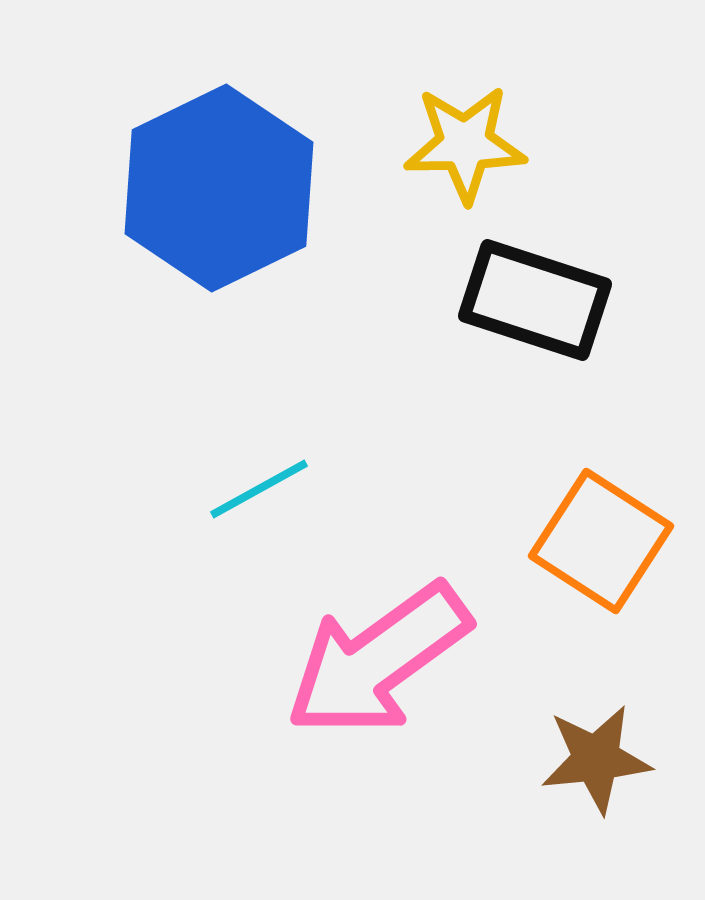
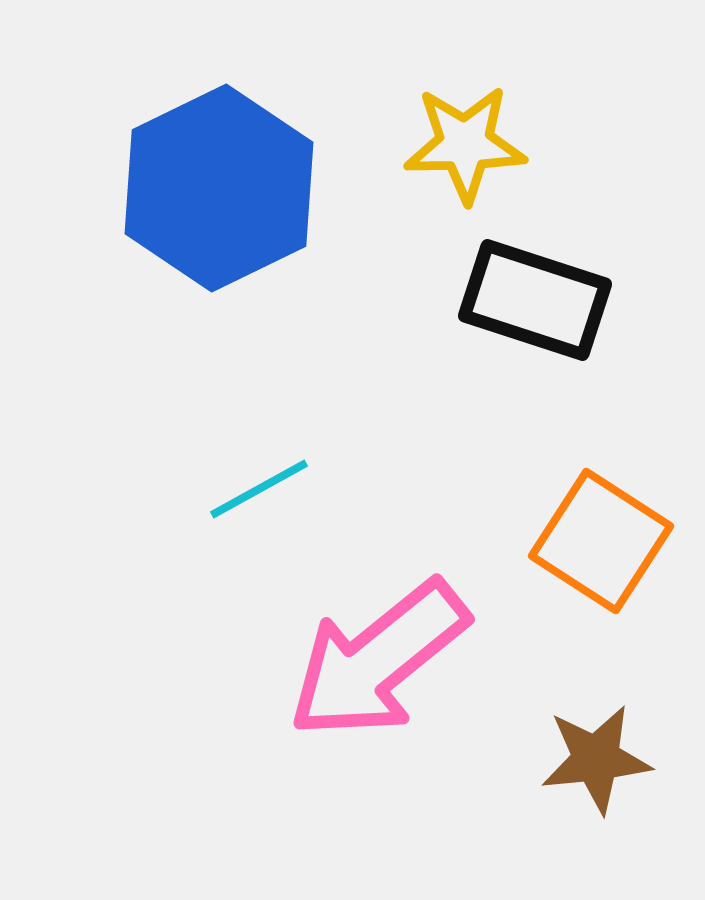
pink arrow: rotated 3 degrees counterclockwise
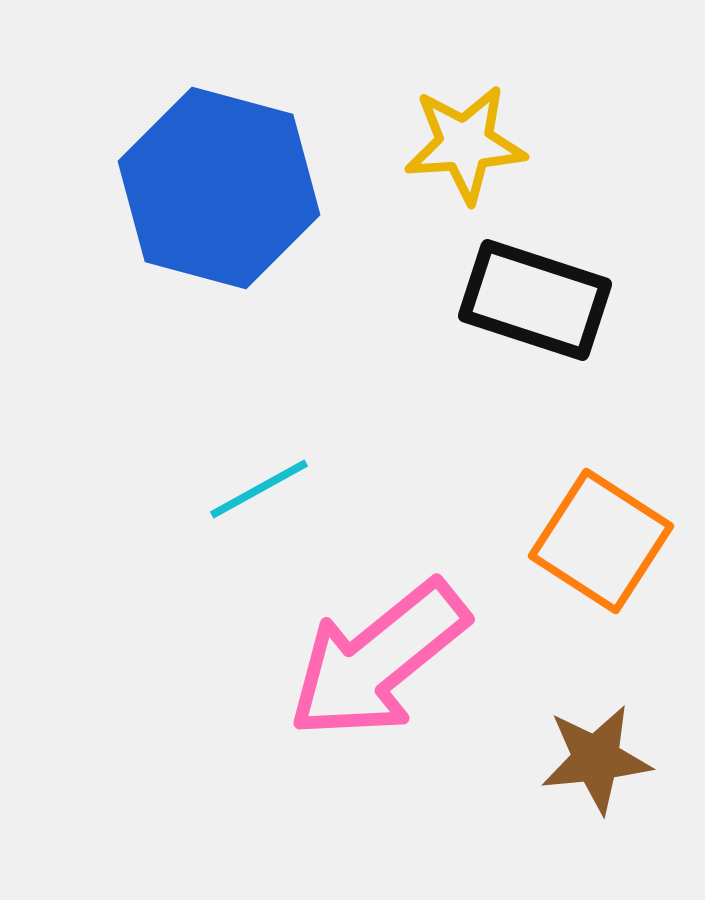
yellow star: rotated 3 degrees counterclockwise
blue hexagon: rotated 19 degrees counterclockwise
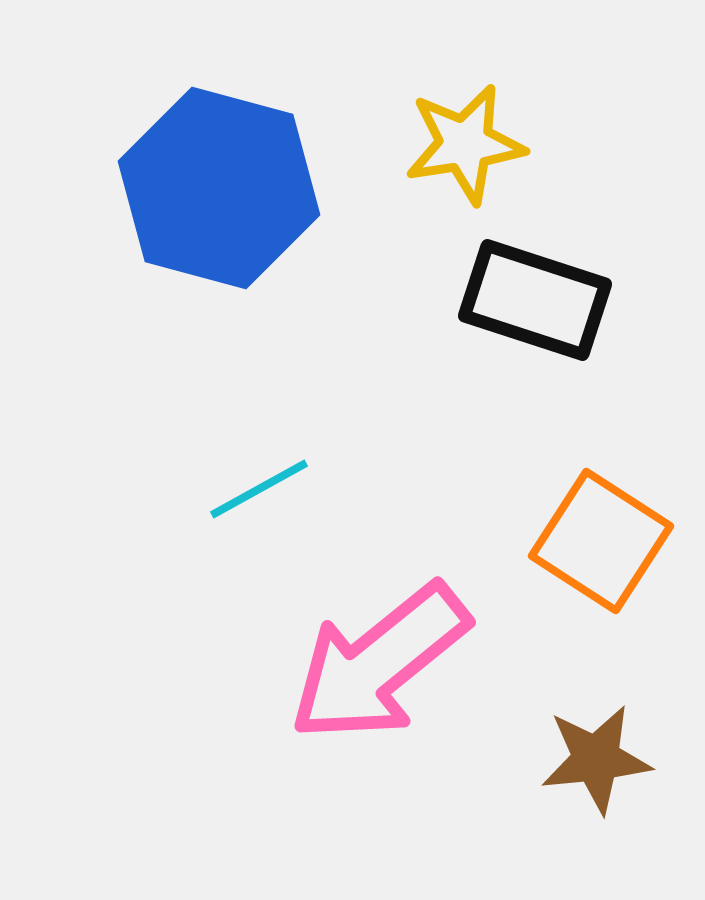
yellow star: rotated 5 degrees counterclockwise
pink arrow: moved 1 px right, 3 px down
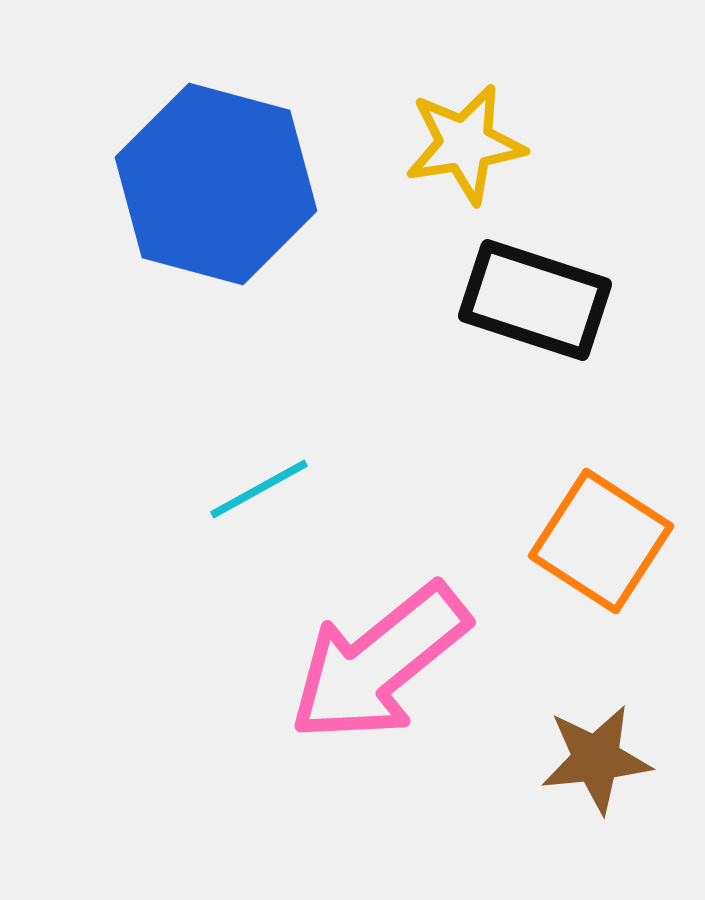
blue hexagon: moved 3 px left, 4 px up
